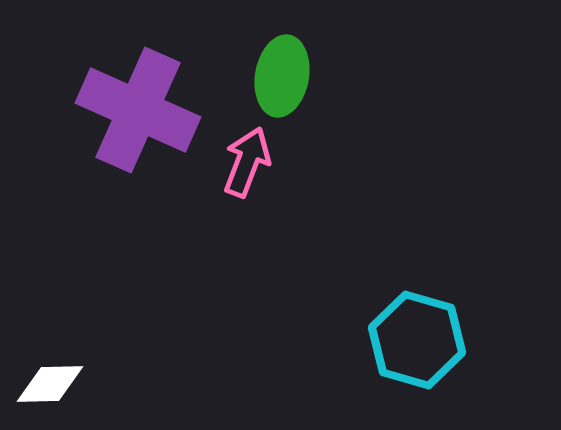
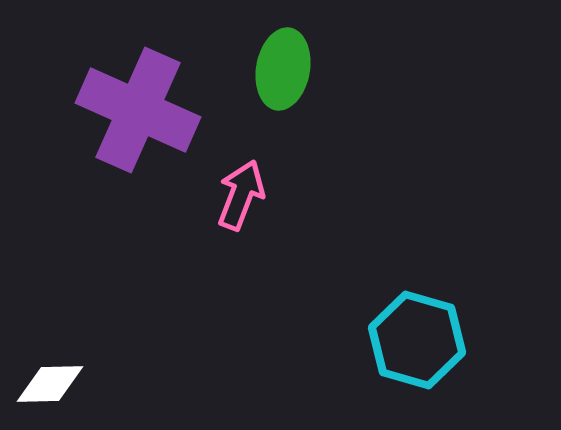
green ellipse: moved 1 px right, 7 px up
pink arrow: moved 6 px left, 33 px down
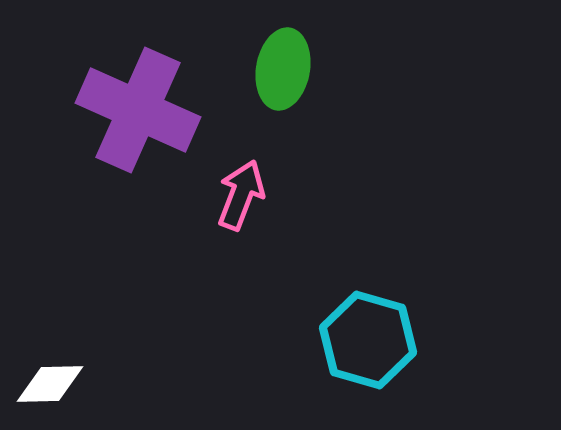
cyan hexagon: moved 49 px left
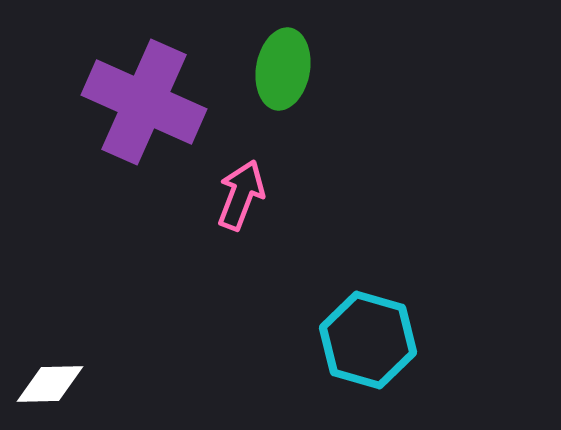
purple cross: moved 6 px right, 8 px up
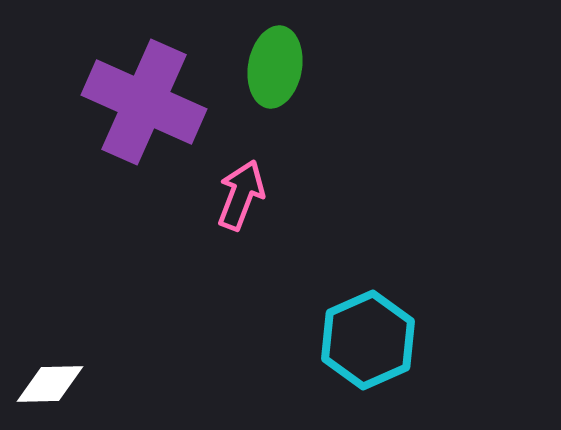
green ellipse: moved 8 px left, 2 px up
cyan hexagon: rotated 20 degrees clockwise
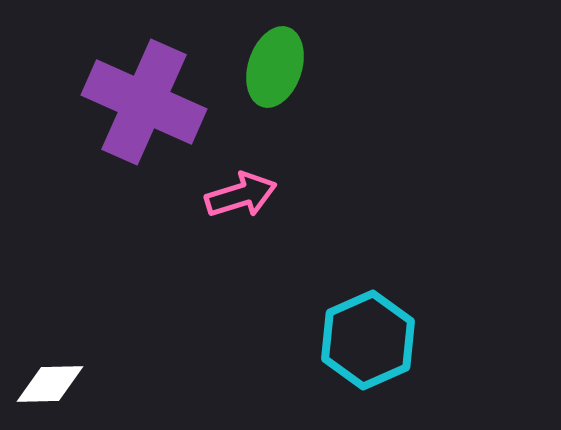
green ellipse: rotated 8 degrees clockwise
pink arrow: rotated 52 degrees clockwise
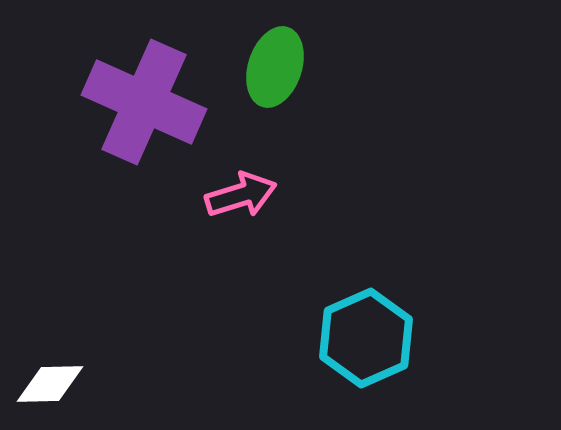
cyan hexagon: moved 2 px left, 2 px up
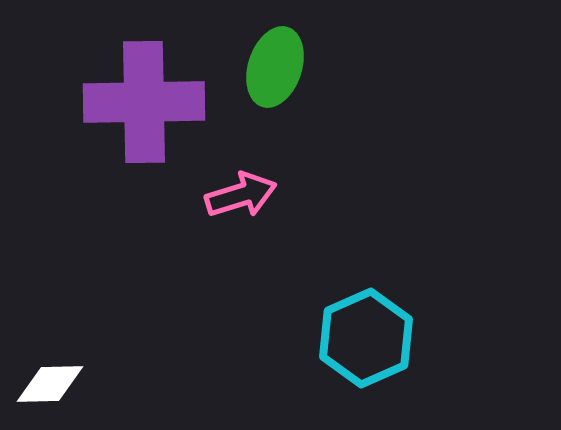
purple cross: rotated 25 degrees counterclockwise
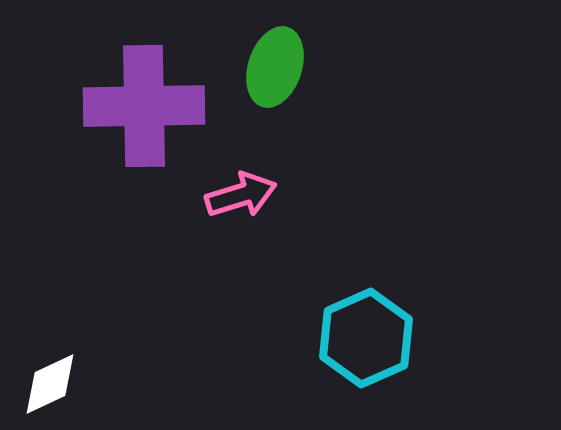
purple cross: moved 4 px down
white diamond: rotated 24 degrees counterclockwise
